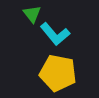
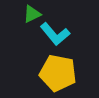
green triangle: rotated 42 degrees clockwise
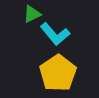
yellow pentagon: rotated 27 degrees clockwise
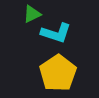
cyan L-shape: moved 1 px right, 1 px up; rotated 32 degrees counterclockwise
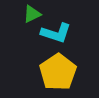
yellow pentagon: moved 1 px up
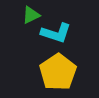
green triangle: moved 1 px left, 1 px down
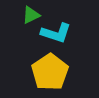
yellow pentagon: moved 8 px left
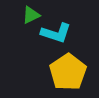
yellow pentagon: moved 18 px right
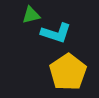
green triangle: rotated 12 degrees clockwise
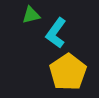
cyan L-shape: rotated 108 degrees clockwise
